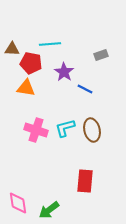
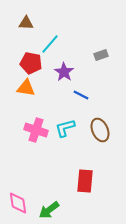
cyan line: rotated 45 degrees counterclockwise
brown triangle: moved 14 px right, 26 px up
blue line: moved 4 px left, 6 px down
brown ellipse: moved 8 px right; rotated 10 degrees counterclockwise
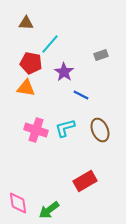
red rectangle: rotated 55 degrees clockwise
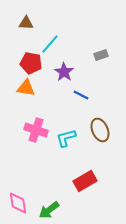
cyan L-shape: moved 1 px right, 10 px down
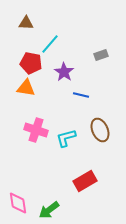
blue line: rotated 14 degrees counterclockwise
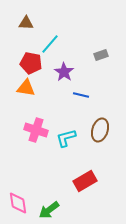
brown ellipse: rotated 40 degrees clockwise
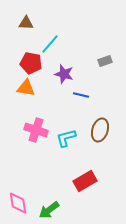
gray rectangle: moved 4 px right, 6 px down
purple star: moved 2 px down; rotated 18 degrees counterclockwise
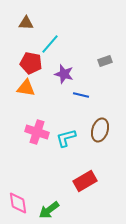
pink cross: moved 1 px right, 2 px down
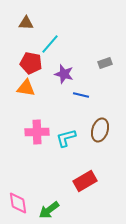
gray rectangle: moved 2 px down
pink cross: rotated 20 degrees counterclockwise
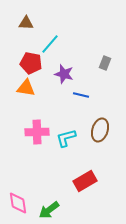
gray rectangle: rotated 48 degrees counterclockwise
